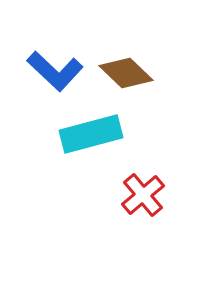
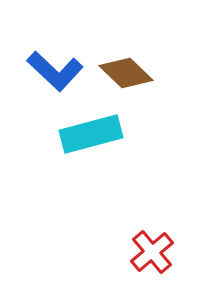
red cross: moved 9 px right, 57 px down
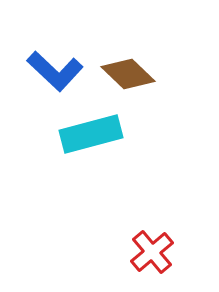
brown diamond: moved 2 px right, 1 px down
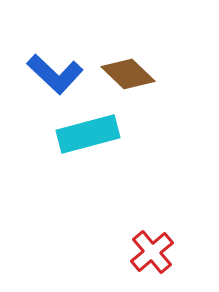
blue L-shape: moved 3 px down
cyan rectangle: moved 3 px left
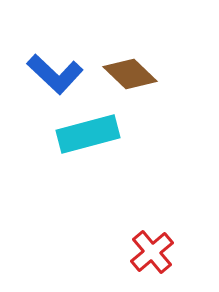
brown diamond: moved 2 px right
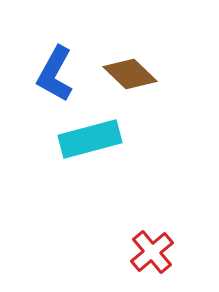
blue L-shape: rotated 76 degrees clockwise
cyan rectangle: moved 2 px right, 5 px down
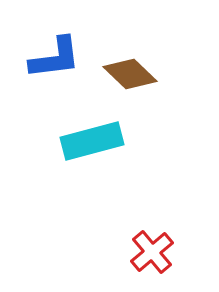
blue L-shape: moved 16 px up; rotated 126 degrees counterclockwise
cyan rectangle: moved 2 px right, 2 px down
